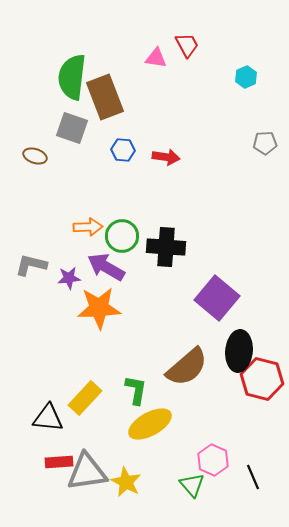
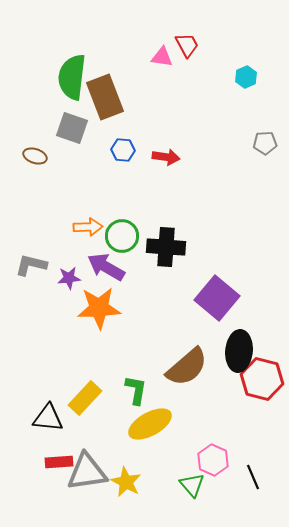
pink triangle: moved 6 px right, 1 px up
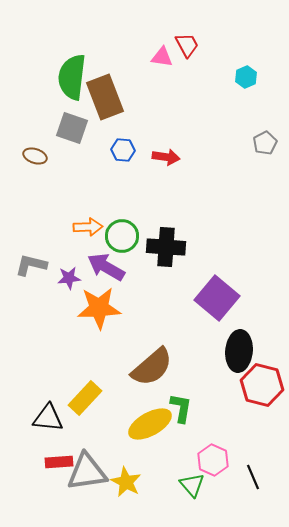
gray pentagon: rotated 25 degrees counterclockwise
brown semicircle: moved 35 px left
red hexagon: moved 6 px down
green L-shape: moved 45 px right, 18 px down
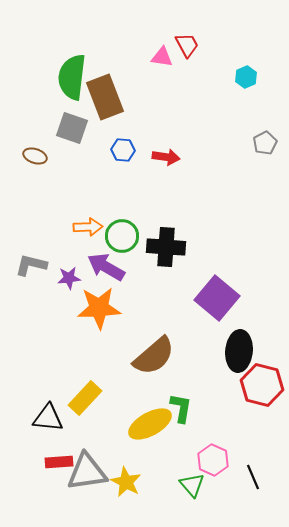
brown semicircle: moved 2 px right, 11 px up
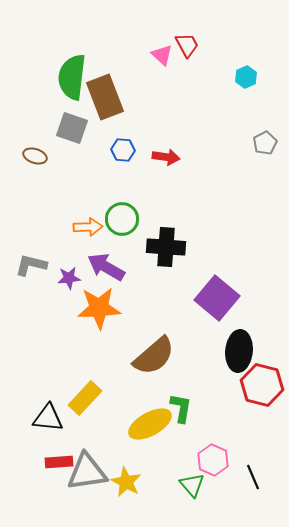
pink triangle: moved 2 px up; rotated 35 degrees clockwise
green circle: moved 17 px up
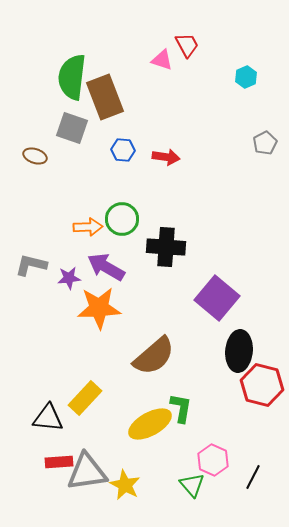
pink triangle: moved 5 px down; rotated 25 degrees counterclockwise
black line: rotated 50 degrees clockwise
yellow star: moved 1 px left, 3 px down
